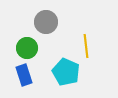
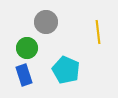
yellow line: moved 12 px right, 14 px up
cyan pentagon: moved 2 px up
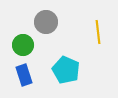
green circle: moved 4 px left, 3 px up
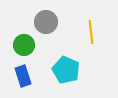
yellow line: moved 7 px left
green circle: moved 1 px right
blue rectangle: moved 1 px left, 1 px down
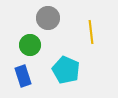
gray circle: moved 2 px right, 4 px up
green circle: moved 6 px right
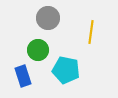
yellow line: rotated 15 degrees clockwise
green circle: moved 8 px right, 5 px down
cyan pentagon: rotated 12 degrees counterclockwise
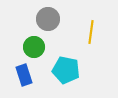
gray circle: moved 1 px down
green circle: moved 4 px left, 3 px up
blue rectangle: moved 1 px right, 1 px up
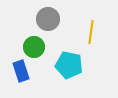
cyan pentagon: moved 3 px right, 5 px up
blue rectangle: moved 3 px left, 4 px up
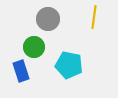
yellow line: moved 3 px right, 15 px up
